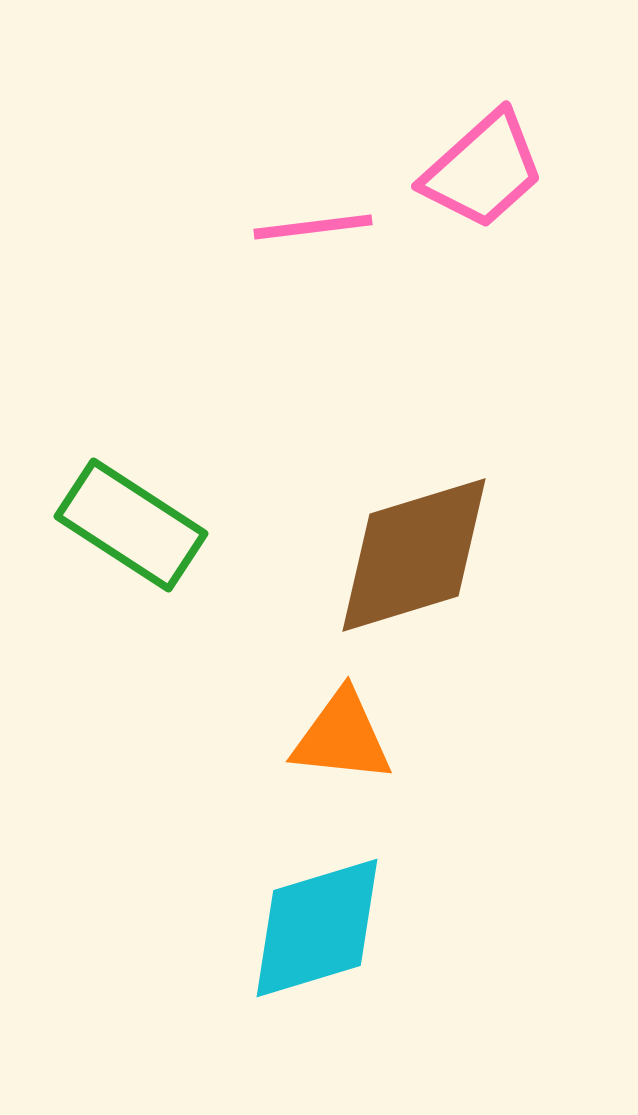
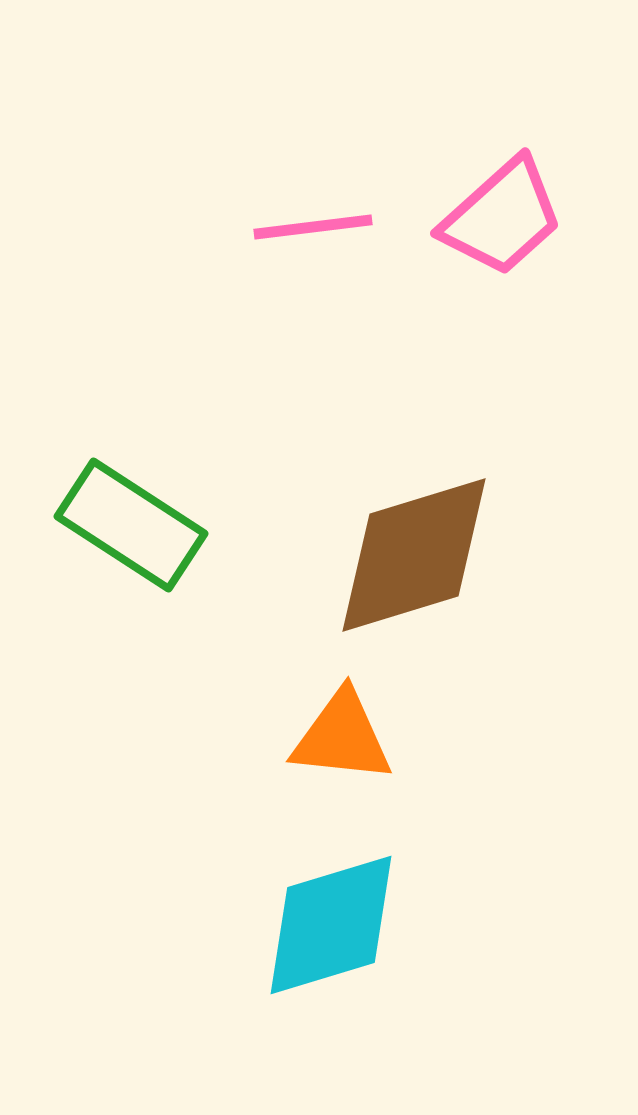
pink trapezoid: moved 19 px right, 47 px down
cyan diamond: moved 14 px right, 3 px up
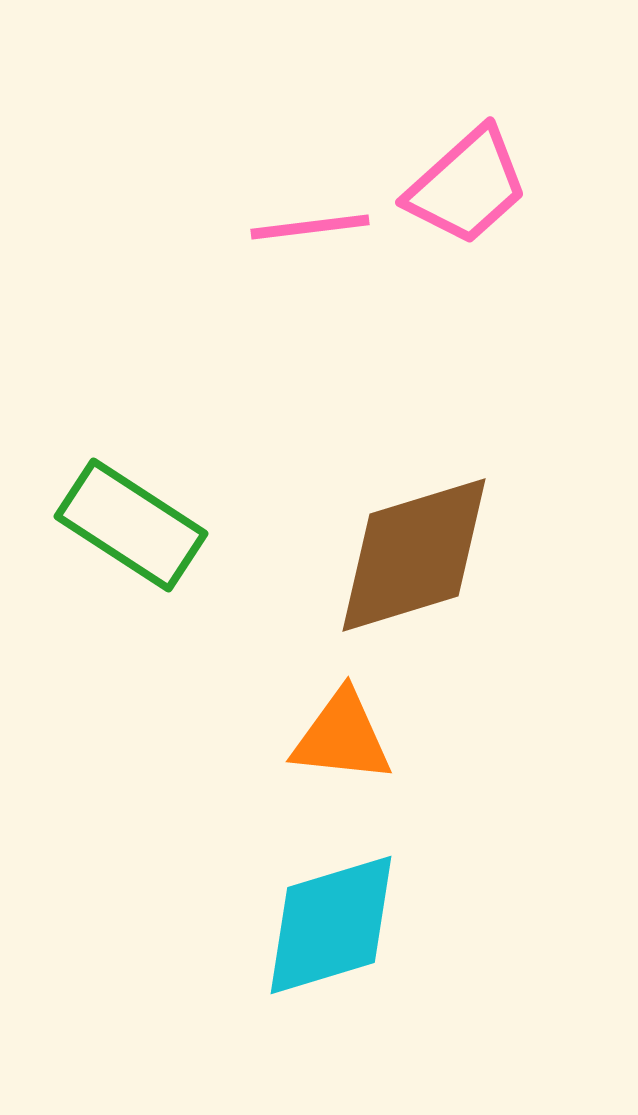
pink trapezoid: moved 35 px left, 31 px up
pink line: moved 3 px left
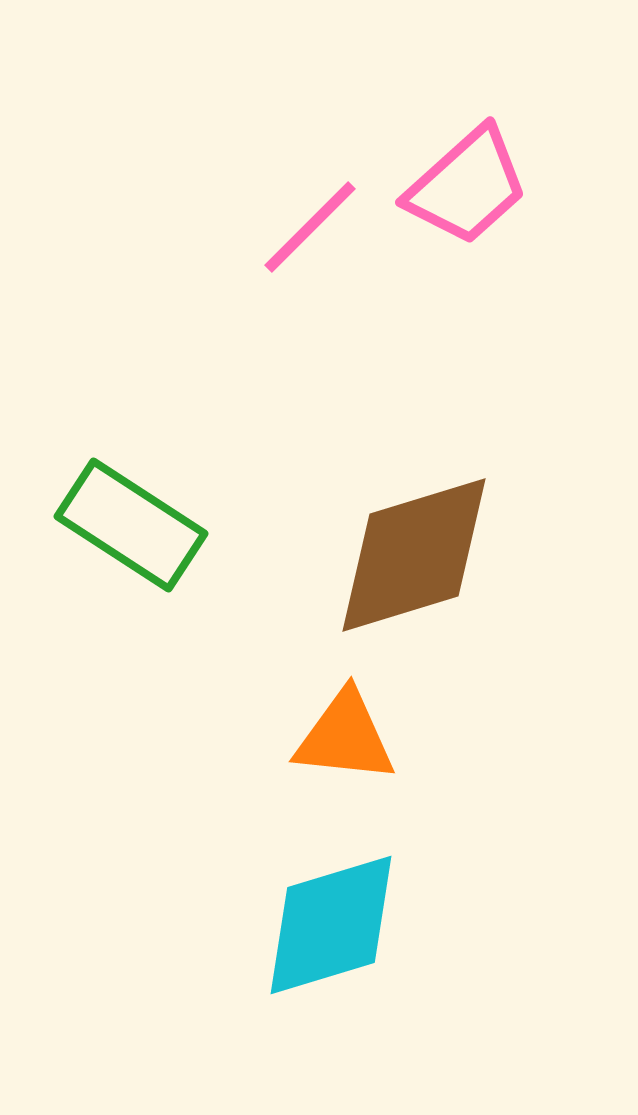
pink line: rotated 38 degrees counterclockwise
orange triangle: moved 3 px right
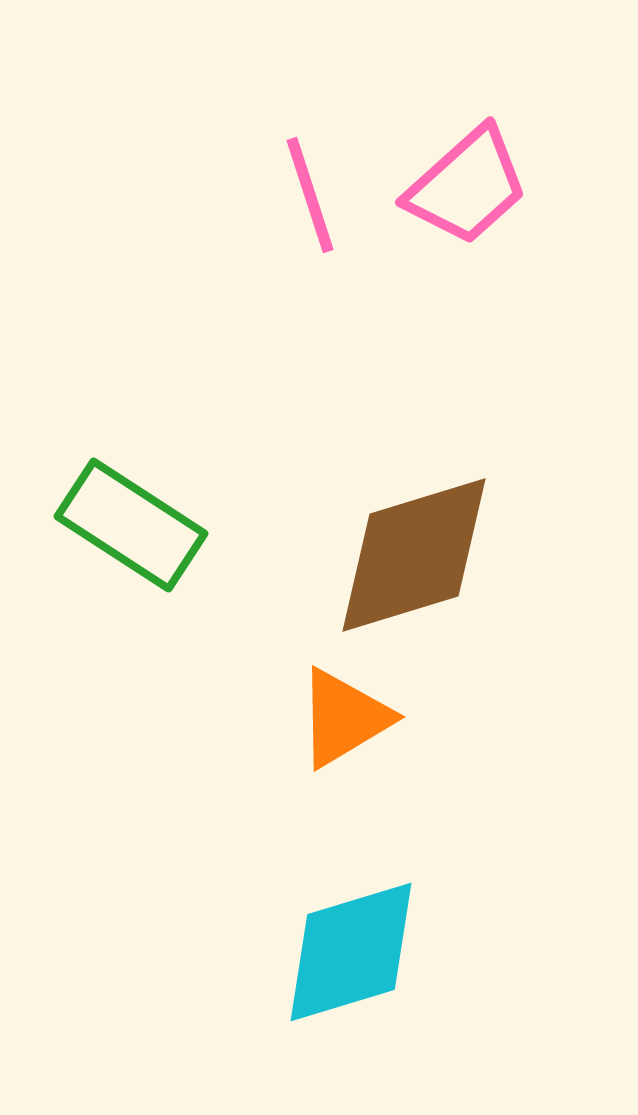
pink line: moved 32 px up; rotated 63 degrees counterclockwise
orange triangle: moved 1 px left, 19 px up; rotated 37 degrees counterclockwise
cyan diamond: moved 20 px right, 27 px down
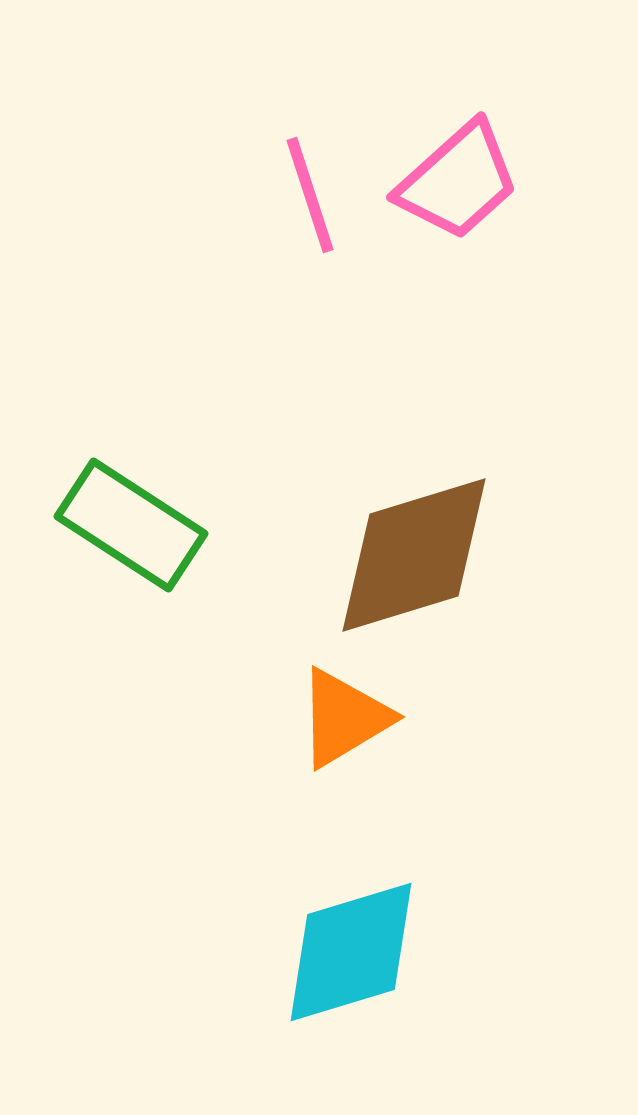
pink trapezoid: moved 9 px left, 5 px up
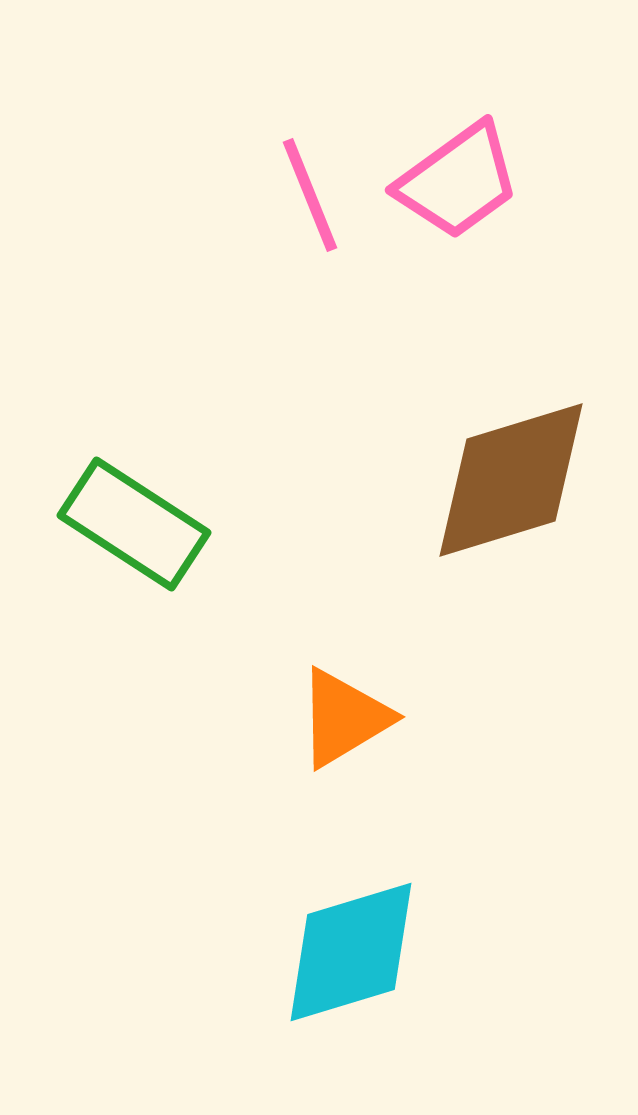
pink trapezoid: rotated 6 degrees clockwise
pink line: rotated 4 degrees counterclockwise
green rectangle: moved 3 px right, 1 px up
brown diamond: moved 97 px right, 75 px up
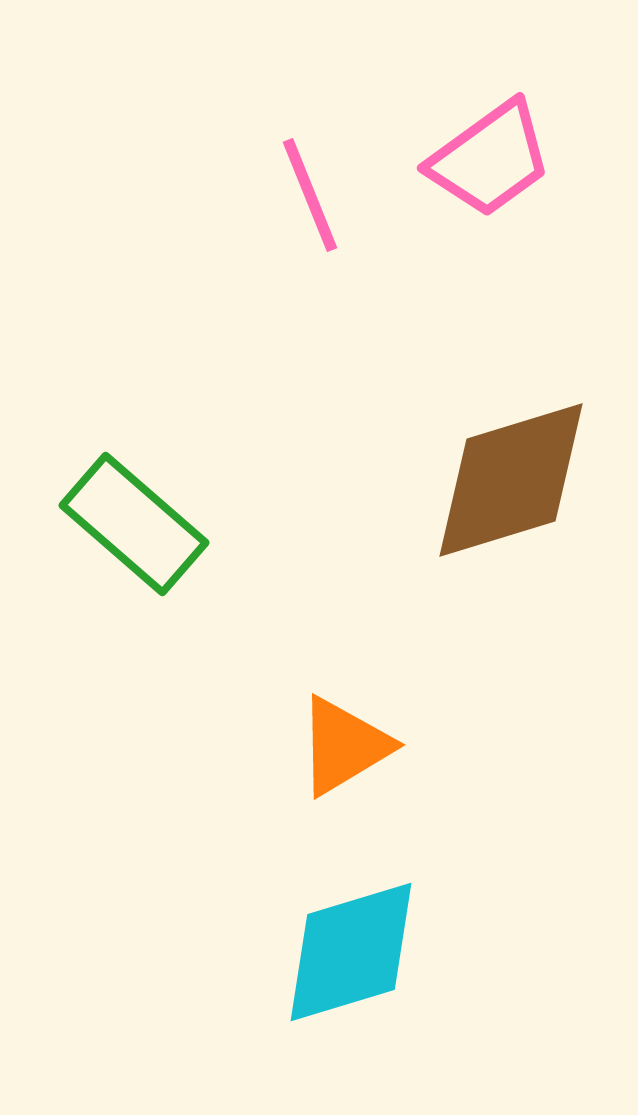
pink trapezoid: moved 32 px right, 22 px up
green rectangle: rotated 8 degrees clockwise
orange triangle: moved 28 px down
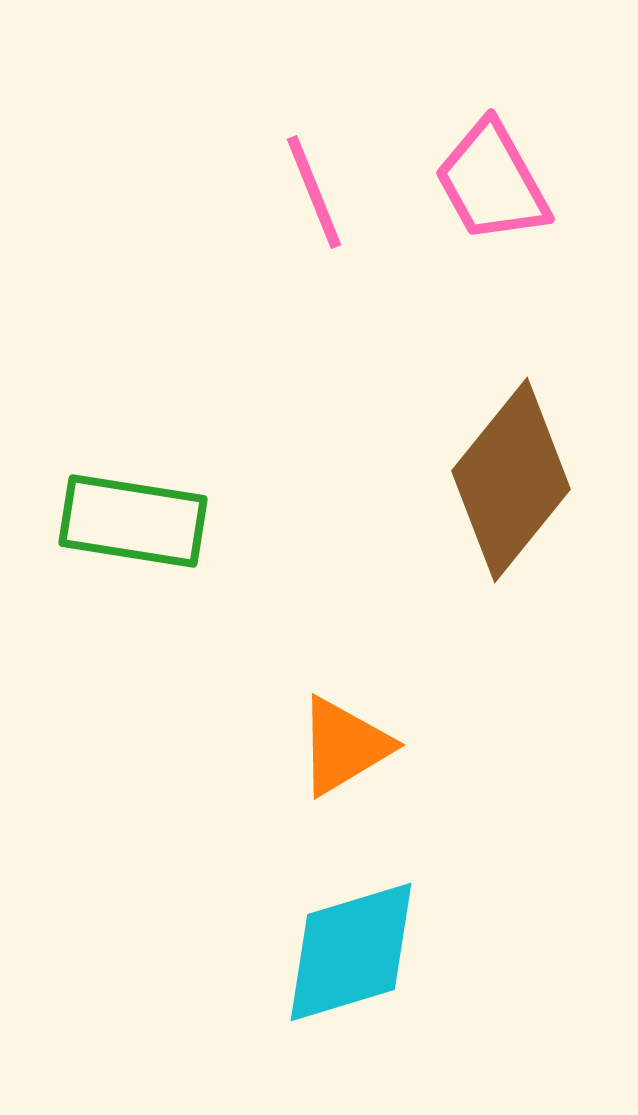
pink trapezoid: moved 2 px right, 23 px down; rotated 97 degrees clockwise
pink line: moved 4 px right, 3 px up
brown diamond: rotated 34 degrees counterclockwise
green rectangle: moved 1 px left, 3 px up; rotated 32 degrees counterclockwise
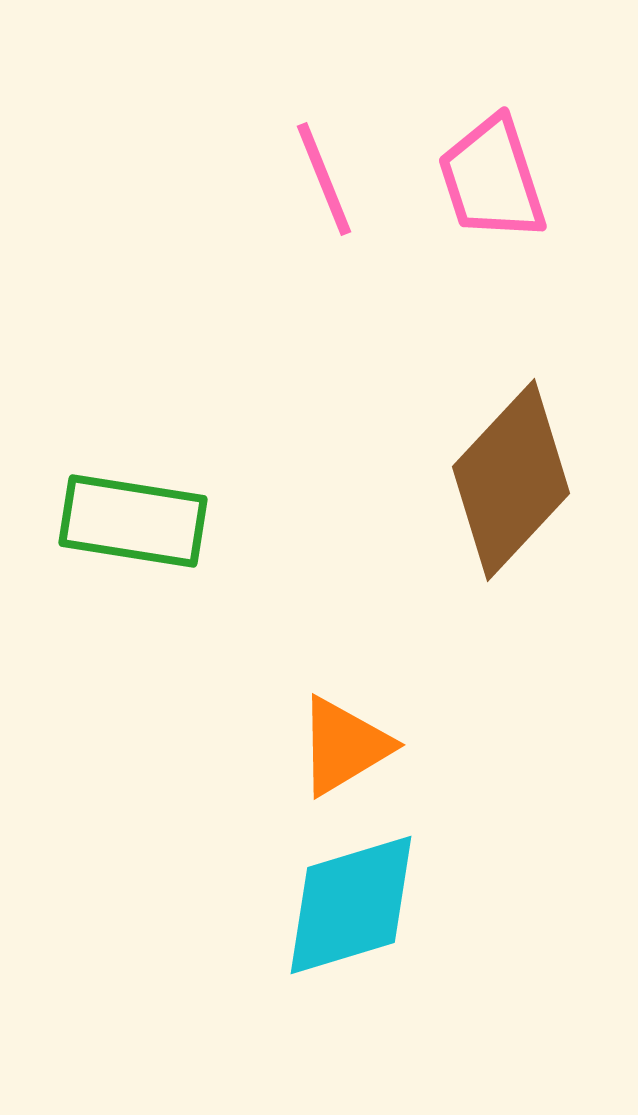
pink trapezoid: moved 3 px up; rotated 11 degrees clockwise
pink line: moved 10 px right, 13 px up
brown diamond: rotated 4 degrees clockwise
cyan diamond: moved 47 px up
